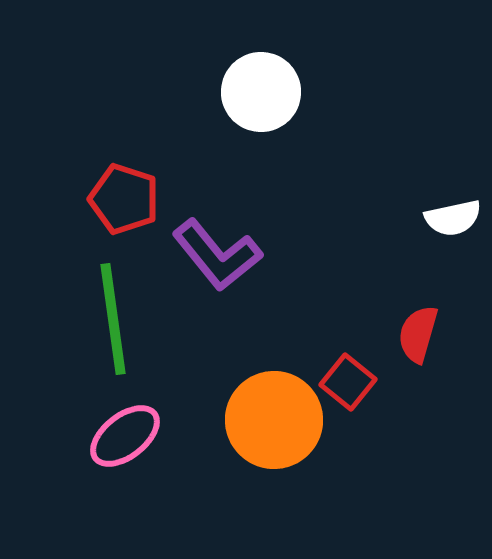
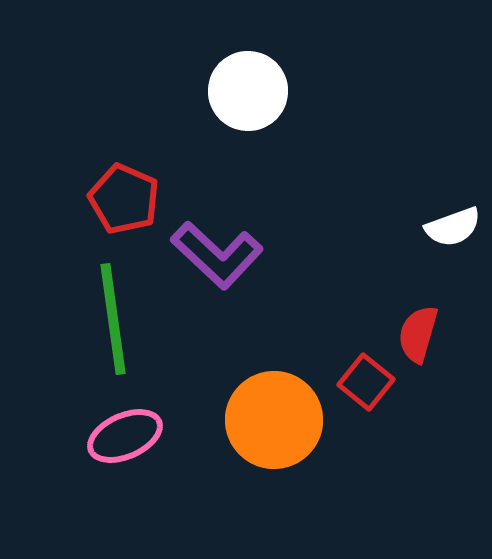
white circle: moved 13 px left, 1 px up
red pentagon: rotated 6 degrees clockwise
white semicircle: moved 9 px down; rotated 8 degrees counterclockwise
purple L-shape: rotated 8 degrees counterclockwise
red square: moved 18 px right
pink ellipse: rotated 14 degrees clockwise
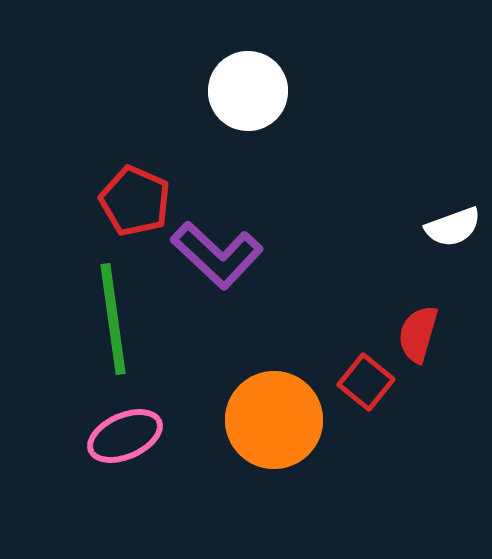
red pentagon: moved 11 px right, 2 px down
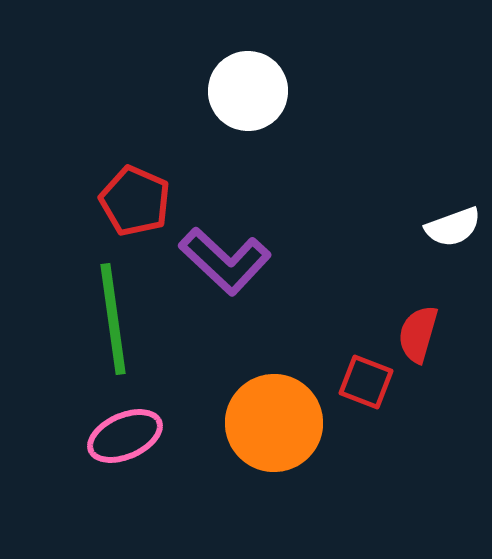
purple L-shape: moved 8 px right, 6 px down
red square: rotated 18 degrees counterclockwise
orange circle: moved 3 px down
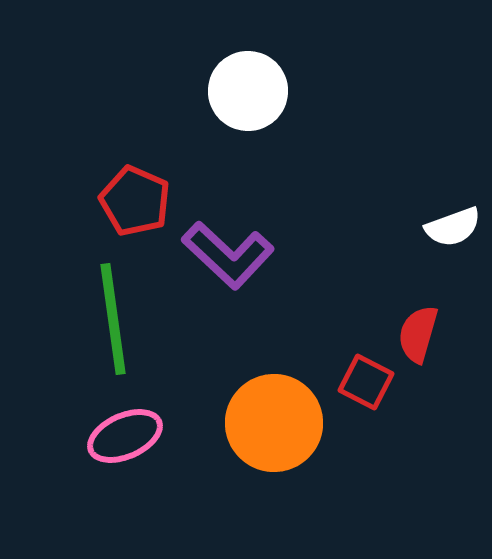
purple L-shape: moved 3 px right, 6 px up
red square: rotated 6 degrees clockwise
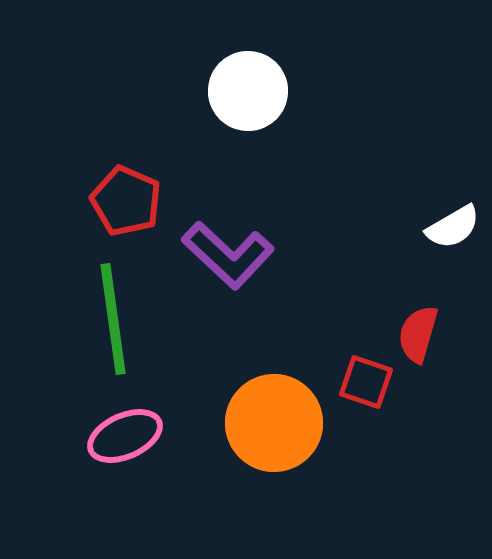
red pentagon: moved 9 px left
white semicircle: rotated 10 degrees counterclockwise
red square: rotated 8 degrees counterclockwise
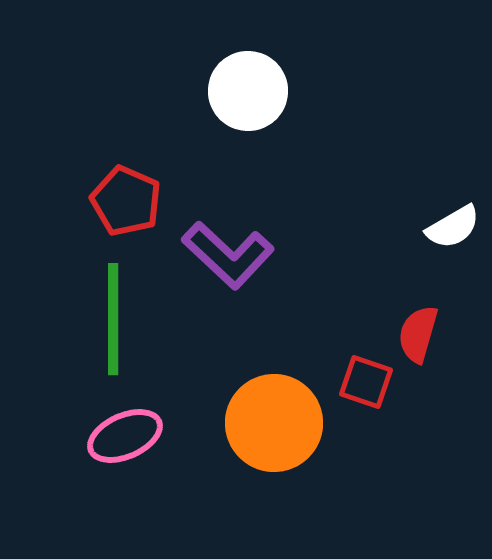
green line: rotated 8 degrees clockwise
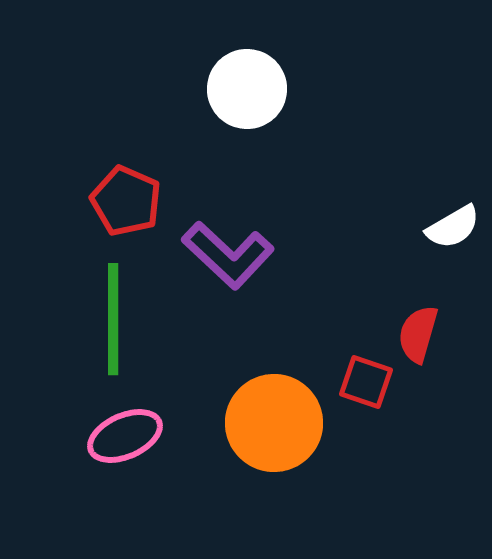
white circle: moved 1 px left, 2 px up
